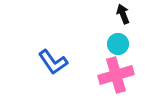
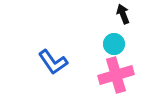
cyan circle: moved 4 px left
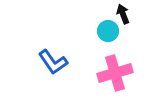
cyan circle: moved 6 px left, 13 px up
pink cross: moved 1 px left, 2 px up
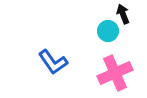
pink cross: rotated 8 degrees counterclockwise
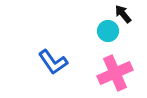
black arrow: rotated 18 degrees counterclockwise
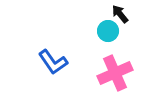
black arrow: moved 3 px left
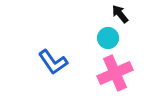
cyan circle: moved 7 px down
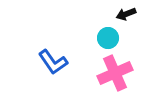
black arrow: moved 6 px right; rotated 72 degrees counterclockwise
